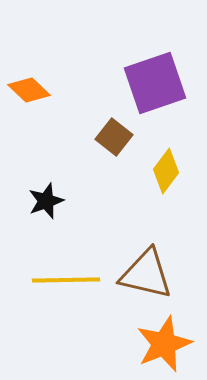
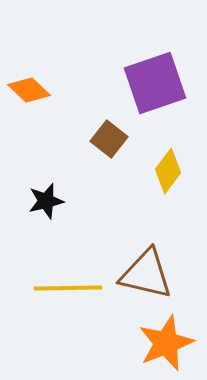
brown square: moved 5 px left, 2 px down
yellow diamond: moved 2 px right
black star: rotated 6 degrees clockwise
yellow line: moved 2 px right, 8 px down
orange star: moved 2 px right, 1 px up
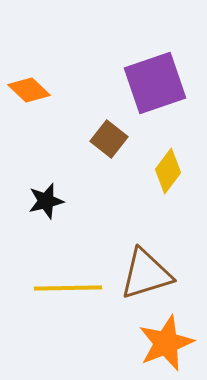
brown triangle: rotated 30 degrees counterclockwise
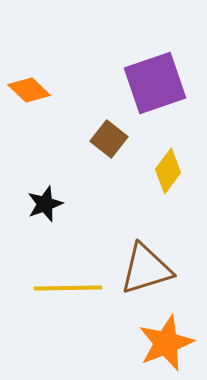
black star: moved 1 px left, 3 px down; rotated 6 degrees counterclockwise
brown triangle: moved 5 px up
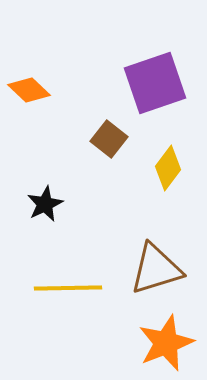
yellow diamond: moved 3 px up
black star: rotated 6 degrees counterclockwise
brown triangle: moved 10 px right
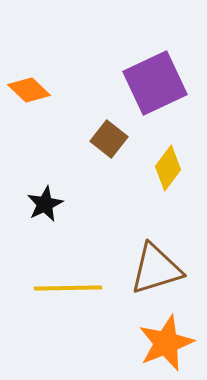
purple square: rotated 6 degrees counterclockwise
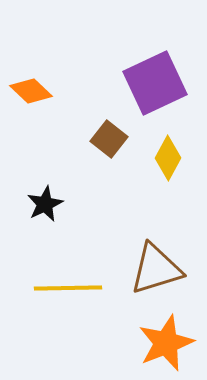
orange diamond: moved 2 px right, 1 px down
yellow diamond: moved 10 px up; rotated 9 degrees counterclockwise
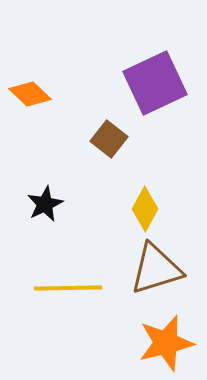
orange diamond: moved 1 px left, 3 px down
yellow diamond: moved 23 px left, 51 px down
orange star: rotated 8 degrees clockwise
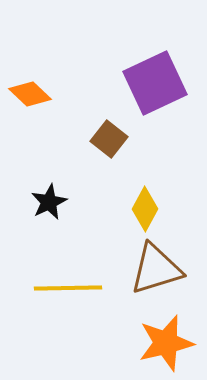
black star: moved 4 px right, 2 px up
